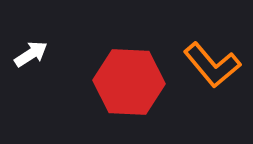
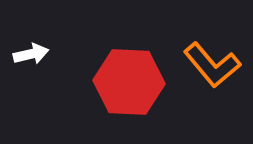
white arrow: rotated 20 degrees clockwise
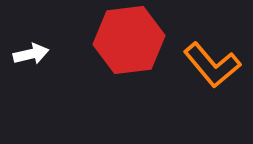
red hexagon: moved 42 px up; rotated 10 degrees counterclockwise
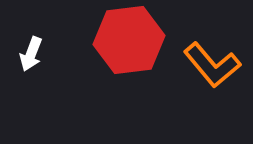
white arrow: rotated 124 degrees clockwise
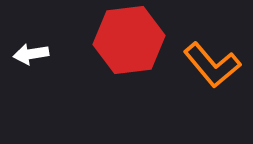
white arrow: rotated 60 degrees clockwise
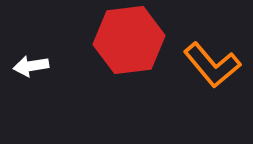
white arrow: moved 12 px down
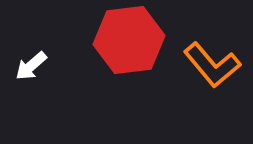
white arrow: rotated 32 degrees counterclockwise
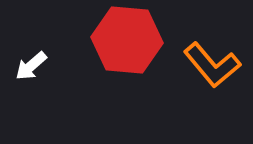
red hexagon: moved 2 px left; rotated 12 degrees clockwise
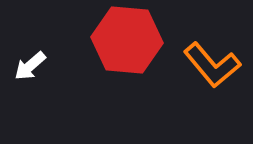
white arrow: moved 1 px left
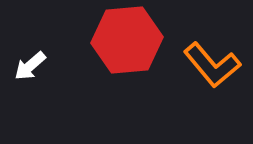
red hexagon: rotated 10 degrees counterclockwise
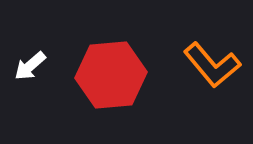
red hexagon: moved 16 px left, 35 px down
